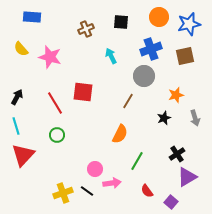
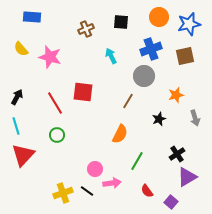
black star: moved 5 px left, 1 px down
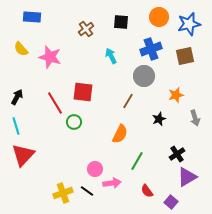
brown cross: rotated 14 degrees counterclockwise
green circle: moved 17 px right, 13 px up
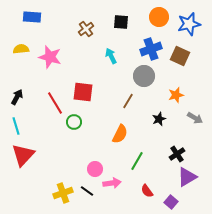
yellow semicircle: rotated 126 degrees clockwise
brown square: moved 5 px left; rotated 36 degrees clockwise
gray arrow: rotated 42 degrees counterclockwise
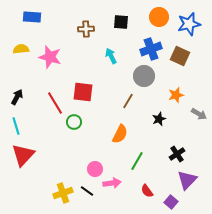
brown cross: rotated 35 degrees clockwise
gray arrow: moved 4 px right, 4 px up
purple triangle: moved 3 px down; rotated 15 degrees counterclockwise
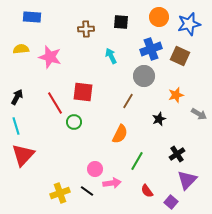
yellow cross: moved 3 px left
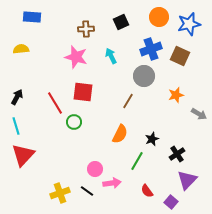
black square: rotated 28 degrees counterclockwise
pink star: moved 26 px right
black star: moved 7 px left, 20 px down
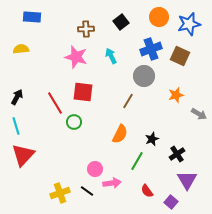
black square: rotated 14 degrees counterclockwise
purple triangle: rotated 15 degrees counterclockwise
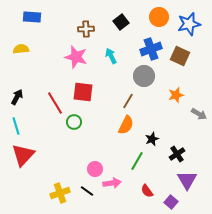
orange semicircle: moved 6 px right, 9 px up
